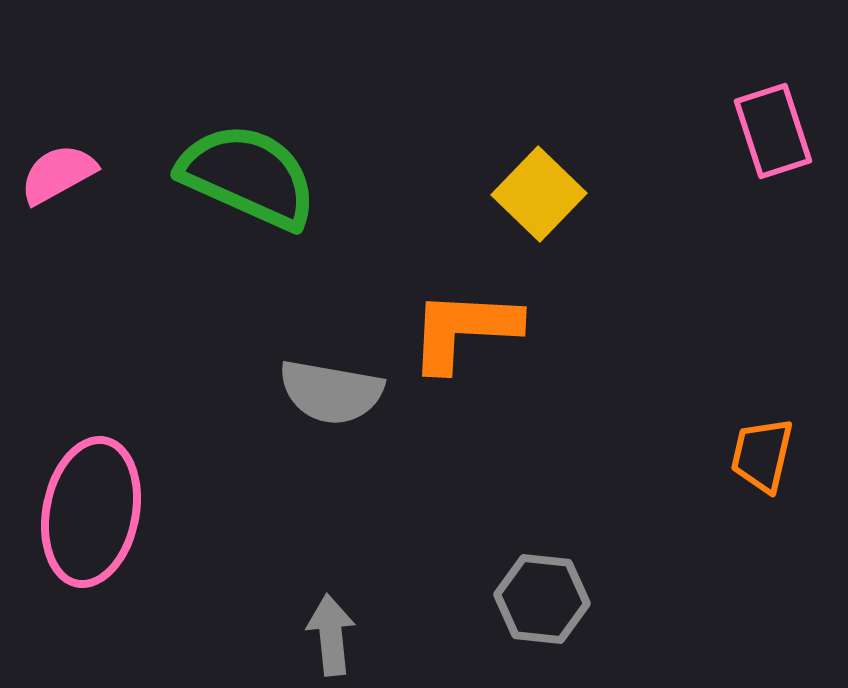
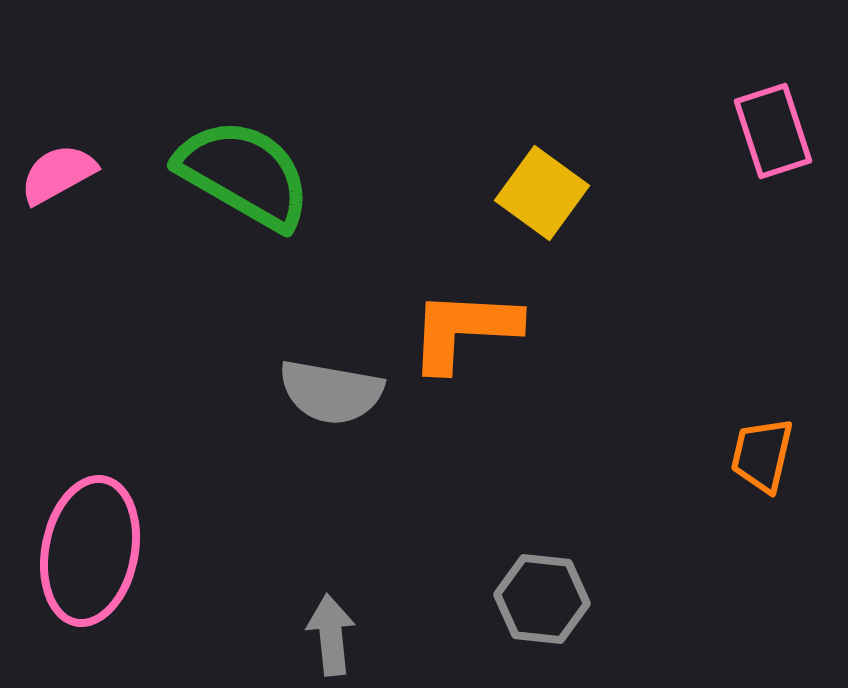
green semicircle: moved 4 px left, 2 px up; rotated 6 degrees clockwise
yellow square: moved 3 px right, 1 px up; rotated 8 degrees counterclockwise
pink ellipse: moved 1 px left, 39 px down
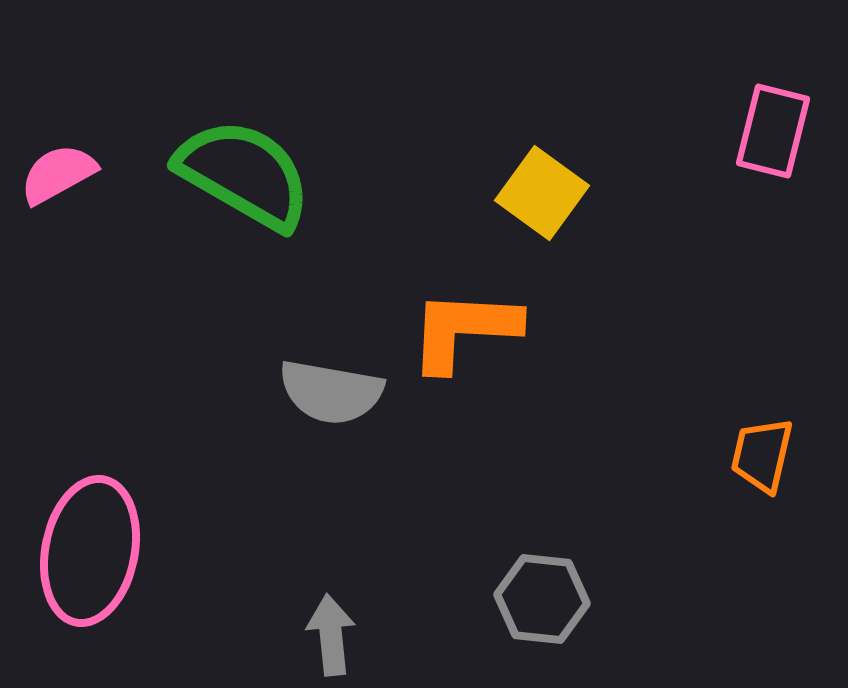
pink rectangle: rotated 32 degrees clockwise
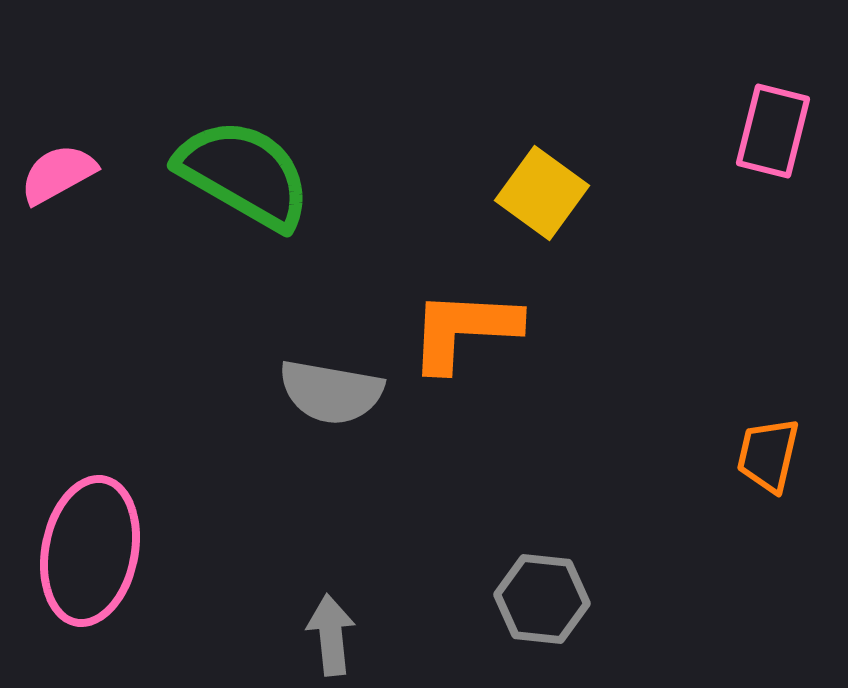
orange trapezoid: moved 6 px right
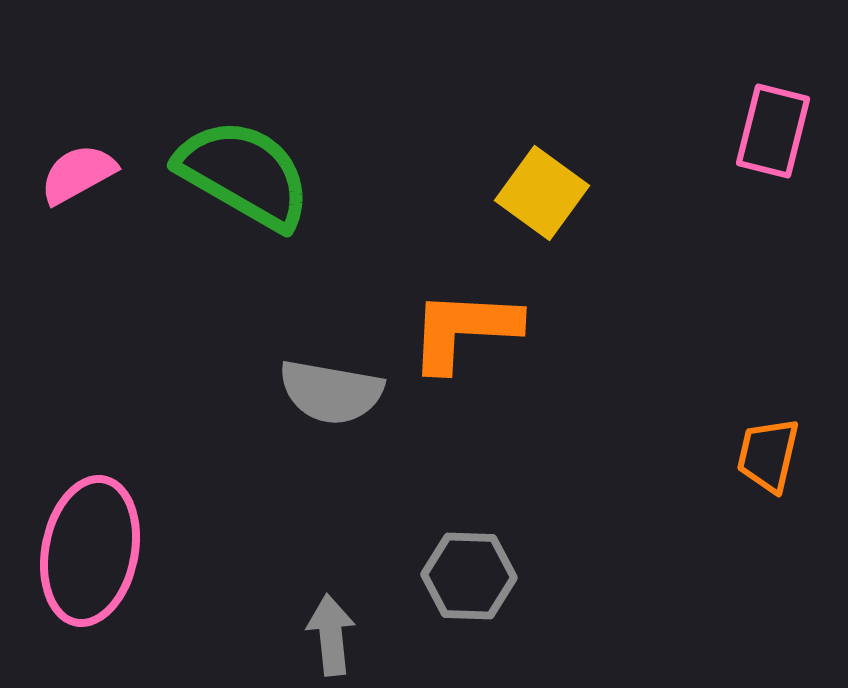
pink semicircle: moved 20 px right
gray hexagon: moved 73 px left, 23 px up; rotated 4 degrees counterclockwise
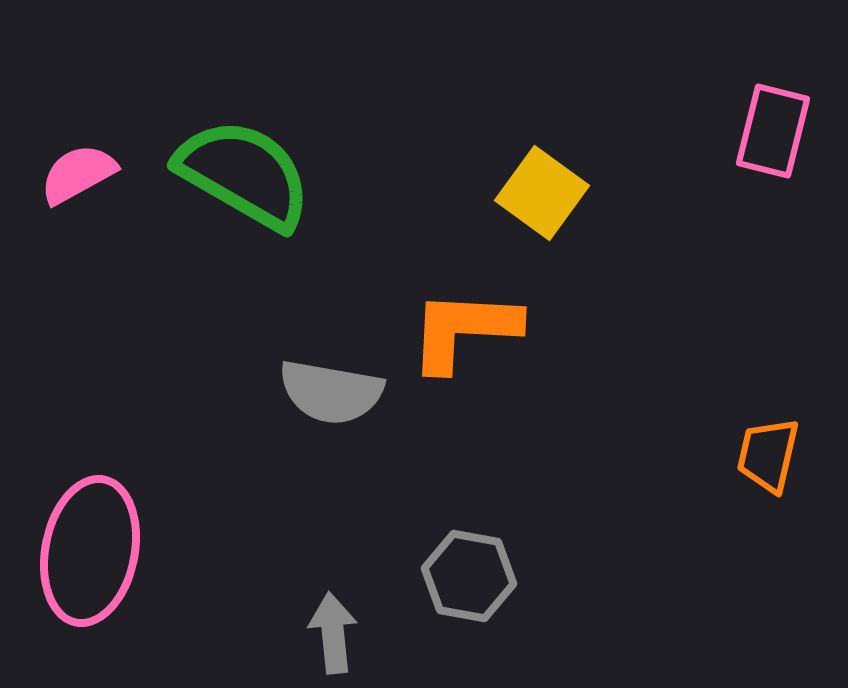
gray hexagon: rotated 8 degrees clockwise
gray arrow: moved 2 px right, 2 px up
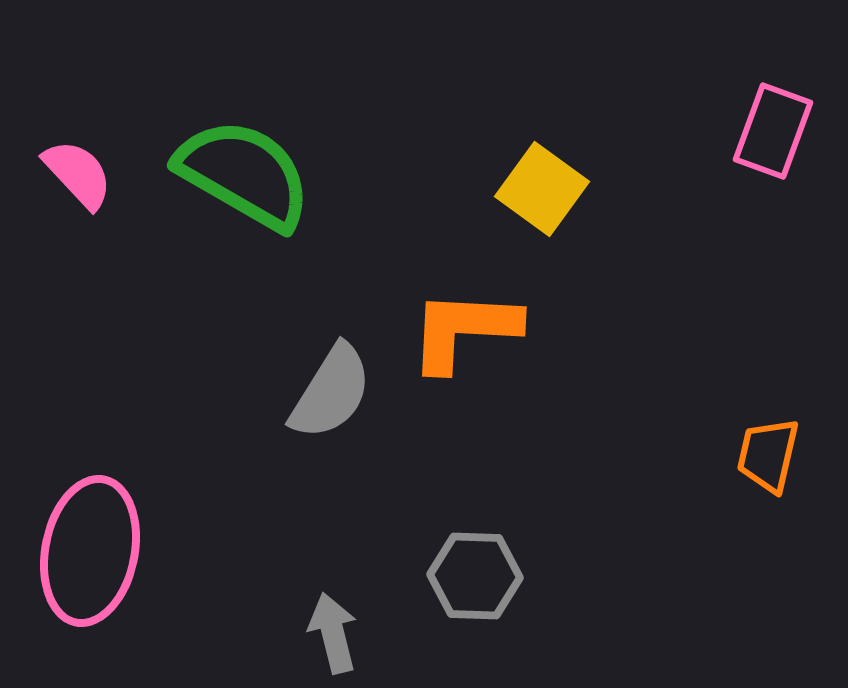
pink rectangle: rotated 6 degrees clockwise
pink semicircle: rotated 76 degrees clockwise
yellow square: moved 4 px up
gray semicircle: rotated 68 degrees counterclockwise
gray hexagon: moved 6 px right; rotated 8 degrees counterclockwise
gray arrow: rotated 8 degrees counterclockwise
